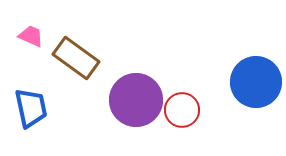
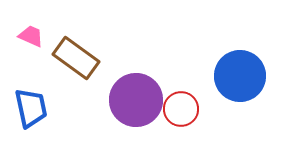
blue circle: moved 16 px left, 6 px up
red circle: moved 1 px left, 1 px up
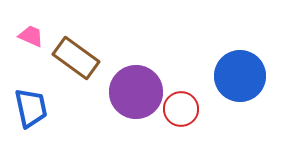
purple circle: moved 8 px up
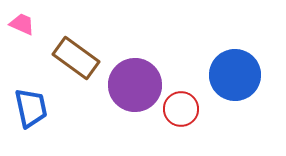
pink trapezoid: moved 9 px left, 12 px up
blue circle: moved 5 px left, 1 px up
purple circle: moved 1 px left, 7 px up
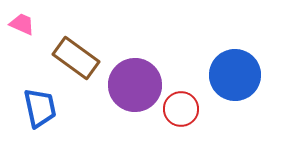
blue trapezoid: moved 9 px right
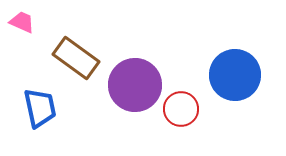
pink trapezoid: moved 2 px up
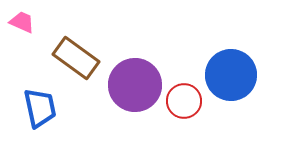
blue circle: moved 4 px left
red circle: moved 3 px right, 8 px up
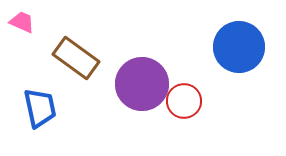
blue circle: moved 8 px right, 28 px up
purple circle: moved 7 px right, 1 px up
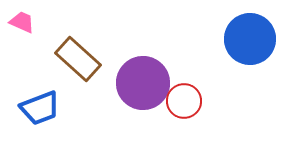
blue circle: moved 11 px right, 8 px up
brown rectangle: moved 2 px right, 1 px down; rotated 6 degrees clockwise
purple circle: moved 1 px right, 1 px up
blue trapezoid: rotated 81 degrees clockwise
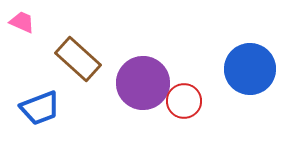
blue circle: moved 30 px down
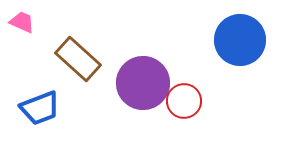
blue circle: moved 10 px left, 29 px up
